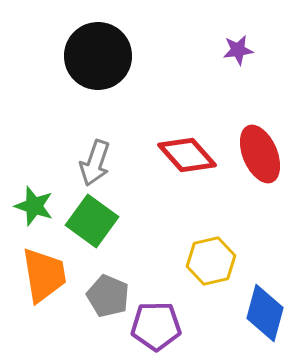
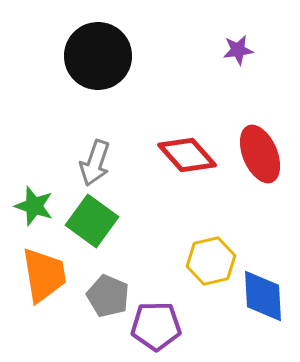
blue diamond: moved 2 px left, 17 px up; rotated 18 degrees counterclockwise
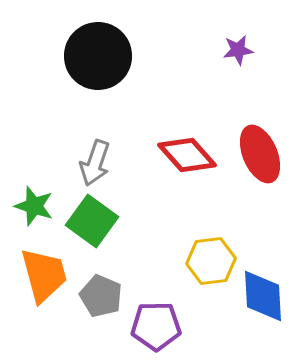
yellow hexagon: rotated 6 degrees clockwise
orange trapezoid: rotated 6 degrees counterclockwise
gray pentagon: moved 7 px left
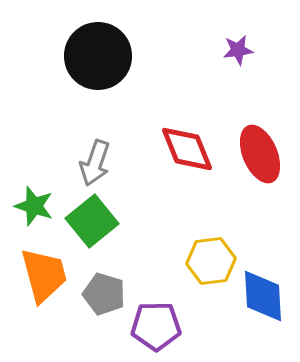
red diamond: moved 6 px up; rotated 20 degrees clockwise
green square: rotated 15 degrees clockwise
gray pentagon: moved 3 px right, 2 px up; rotated 6 degrees counterclockwise
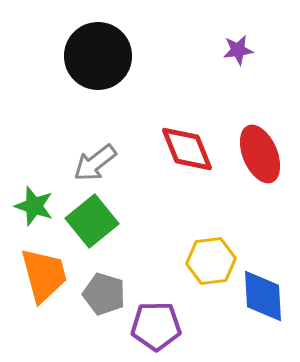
gray arrow: rotated 33 degrees clockwise
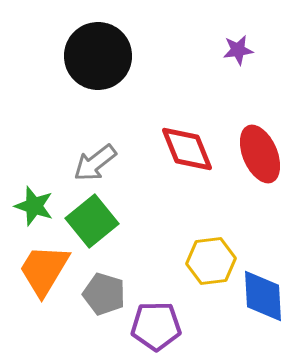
orange trapezoid: moved 5 px up; rotated 134 degrees counterclockwise
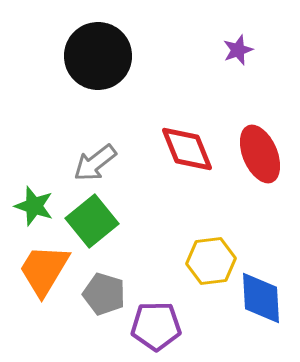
purple star: rotated 12 degrees counterclockwise
blue diamond: moved 2 px left, 2 px down
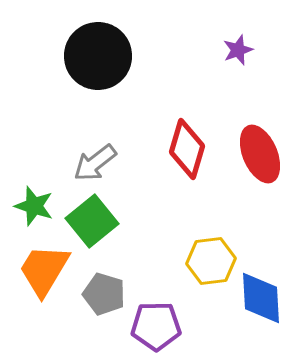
red diamond: rotated 38 degrees clockwise
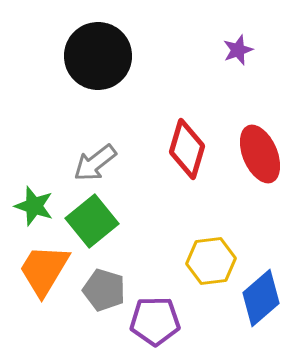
gray pentagon: moved 4 px up
blue diamond: rotated 52 degrees clockwise
purple pentagon: moved 1 px left, 5 px up
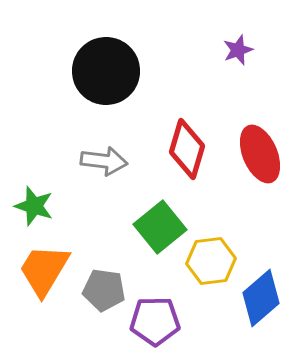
black circle: moved 8 px right, 15 px down
gray arrow: moved 9 px right, 2 px up; rotated 135 degrees counterclockwise
green square: moved 68 px right, 6 px down
gray pentagon: rotated 9 degrees counterclockwise
